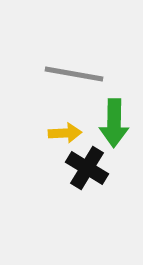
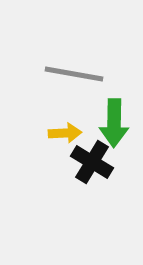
black cross: moved 5 px right, 6 px up
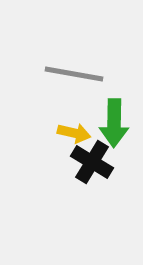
yellow arrow: moved 9 px right; rotated 16 degrees clockwise
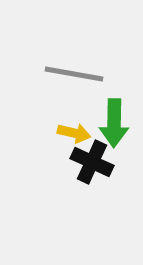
black cross: rotated 6 degrees counterclockwise
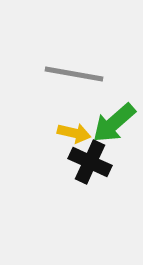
green arrow: rotated 48 degrees clockwise
black cross: moved 2 px left
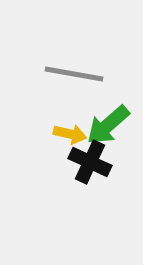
green arrow: moved 6 px left, 2 px down
yellow arrow: moved 4 px left, 1 px down
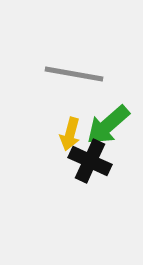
yellow arrow: rotated 92 degrees clockwise
black cross: moved 1 px up
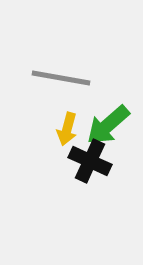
gray line: moved 13 px left, 4 px down
yellow arrow: moved 3 px left, 5 px up
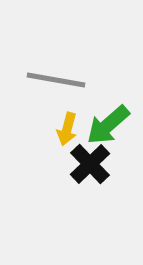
gray line: moved 5 px left, 2 px down
black cross: moved 3 px down; rotated 21 degrees clockwise
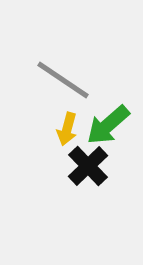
gray line: moved 7 px right; rotated 24 degrees clockwise
black cross: moved 2 px left, 2 px down
